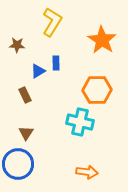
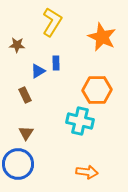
orange star: moved 3 px up; rotated 8 degrees counterclockwise
cyan cross: moved 1 px up
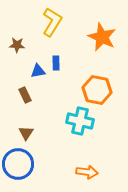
blue triangle: rotated 21 degrees clockwise
orange hexagon: rotated 12 degrees clockwise
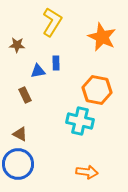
brown triangle: moved 6 px left, 1 px down; rotated 35 degrees counterclockwise
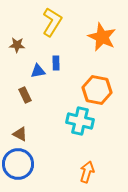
orange arrow: rotated 80 degrees counterclockwise
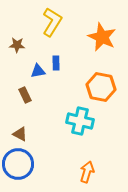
orange hexagon: moved 4 px right, 3 px up
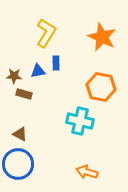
yellow L-shape: moved 6 px left, 11 px down
brown star: moved 3 px left, 31 px down
brown rectangle: moved 1 px left, 1 px up; rotated 49 degrees counterclockwise
orange arrow: rotated 90 degrees counterclockwise
